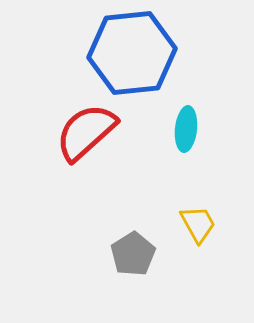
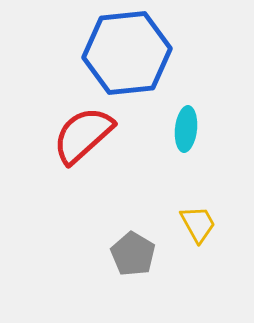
blue hexagon: moved 5 px left
red semicircle: moved 3 px left, 3 px down
gray pentagon: rotated 9 degrees counterclockwise
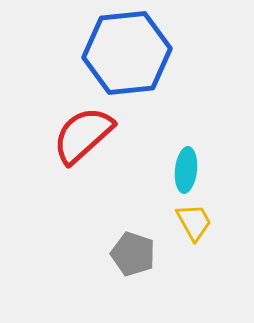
cyan ellipse: moved 41 px down
yellow trapezoid: moved 4 px left, 2 px up
gray pentagon: rotated 12 degrees counterclockwise
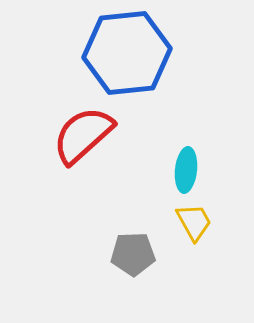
gray pentagon: rotated 21 degrees counterclockwise
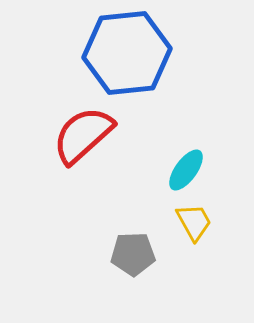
cyan ellipse: rotated 30 degrees clockwise
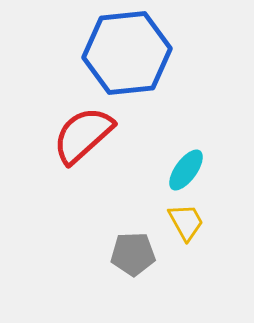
yellow trapezoid: moved 8 px left
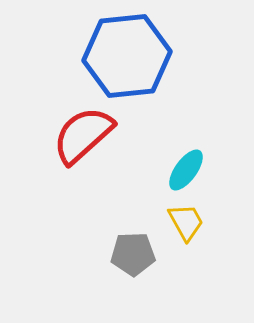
blue hexagon: moved 3 px down
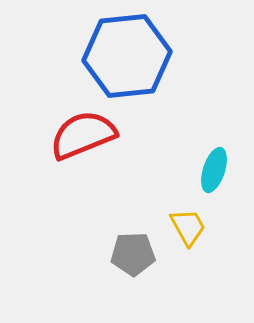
red semicircle: rotated 20 degrees clockwise
cyan ellipse: moved 28 px right; rotated 18 degrees counterclockwise
yellow trapezoid: moved 2 px right, 5 px down
